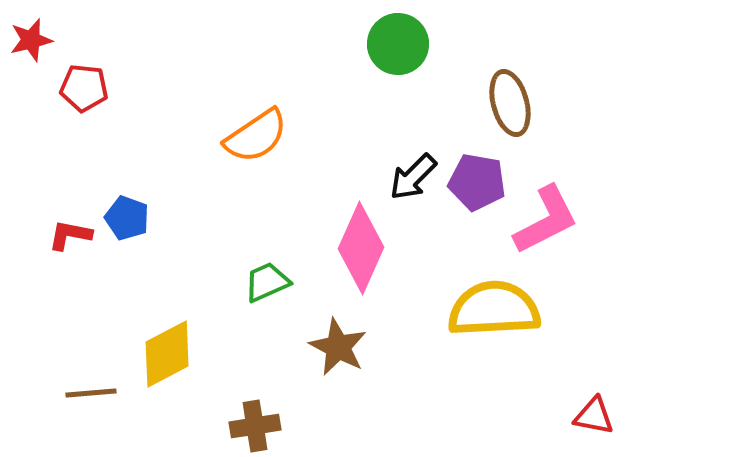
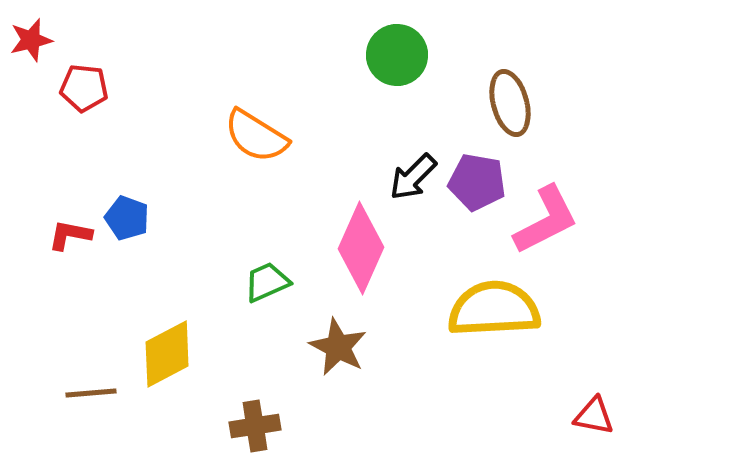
green circle: moved 1 px left, 11 px down
orange semicircle: rotated 66 degrees clockwise
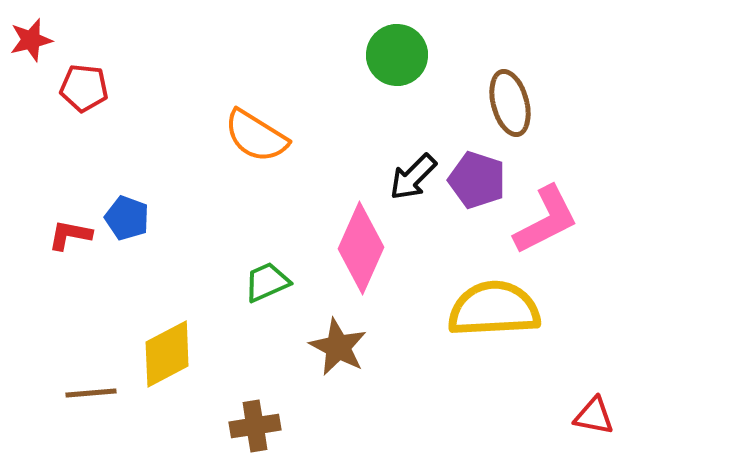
purple pentagon: moved 2 px up; rotated 8 degrees clockwise
